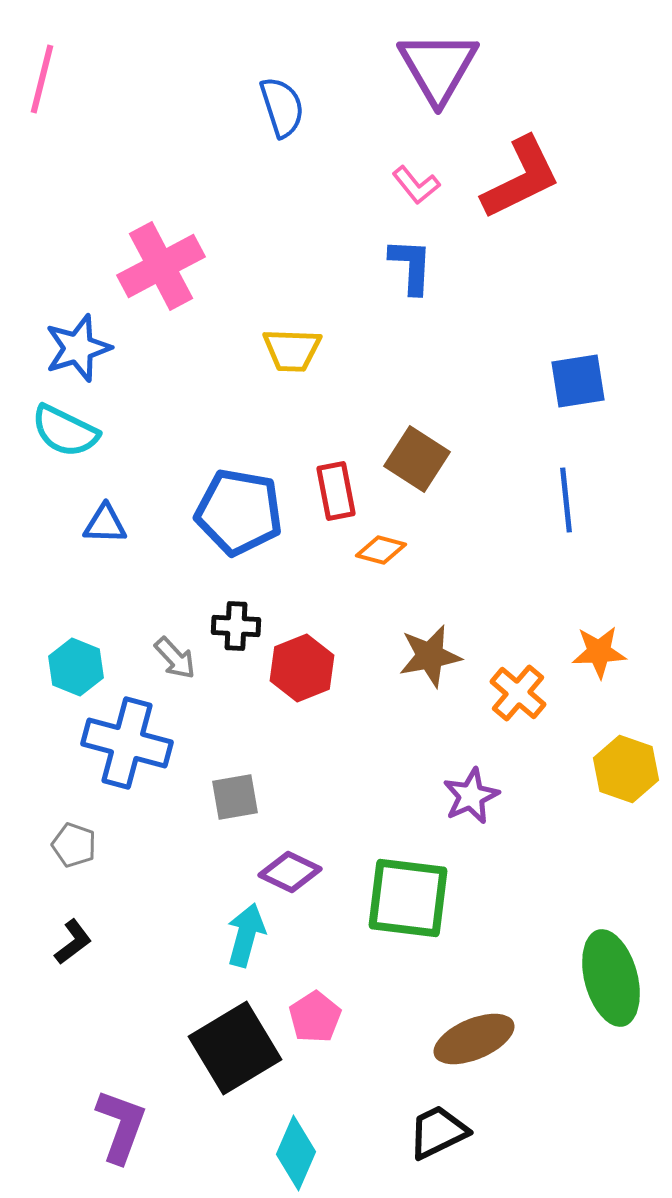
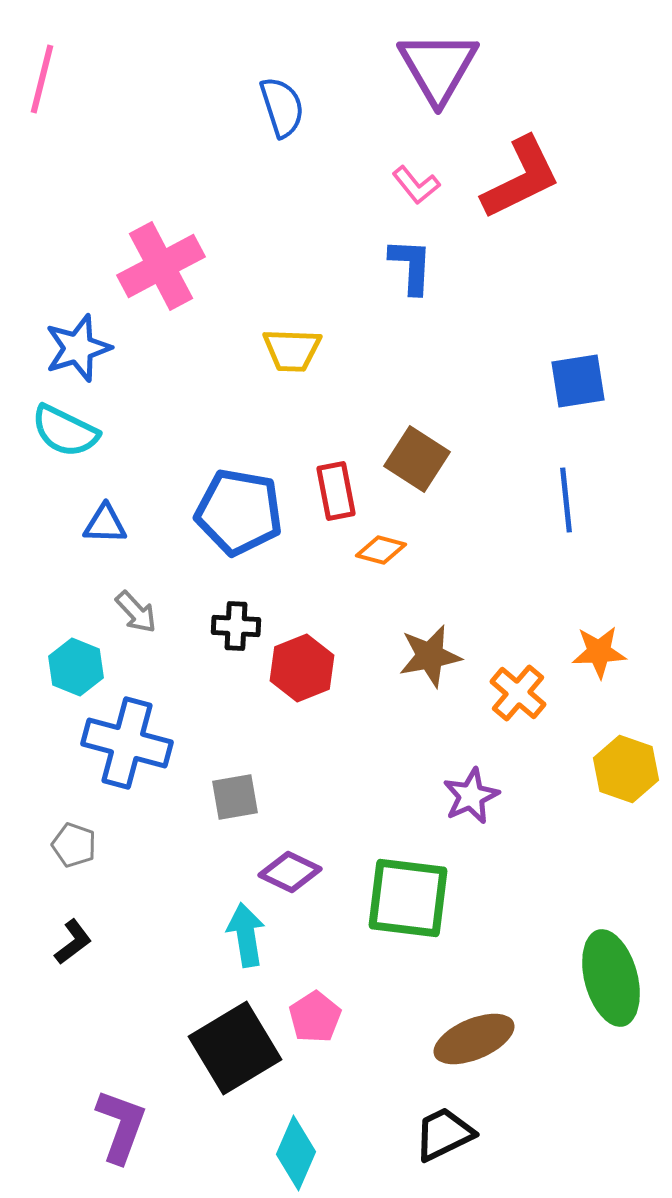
gray arrow: moved 39 px left, 46 px up
cyan arrow: rotated 24 degrees counterclockwise
black trapezoid: moved 6 px right, 2 px down
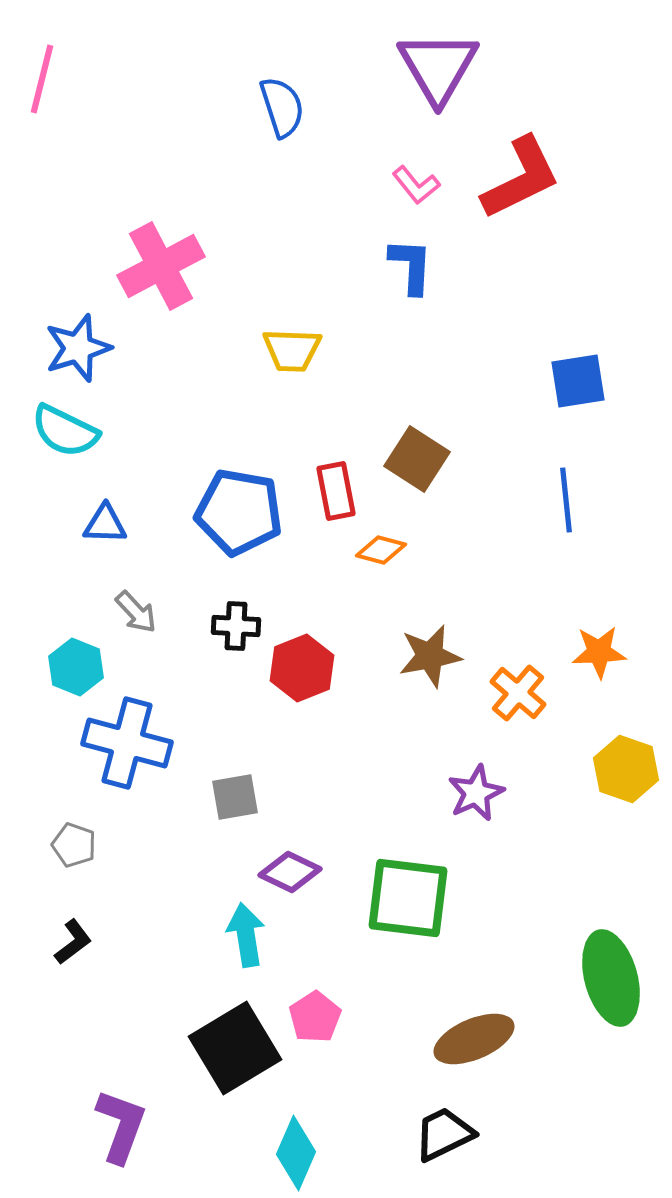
purple star: moved 5 px right, 3 px up
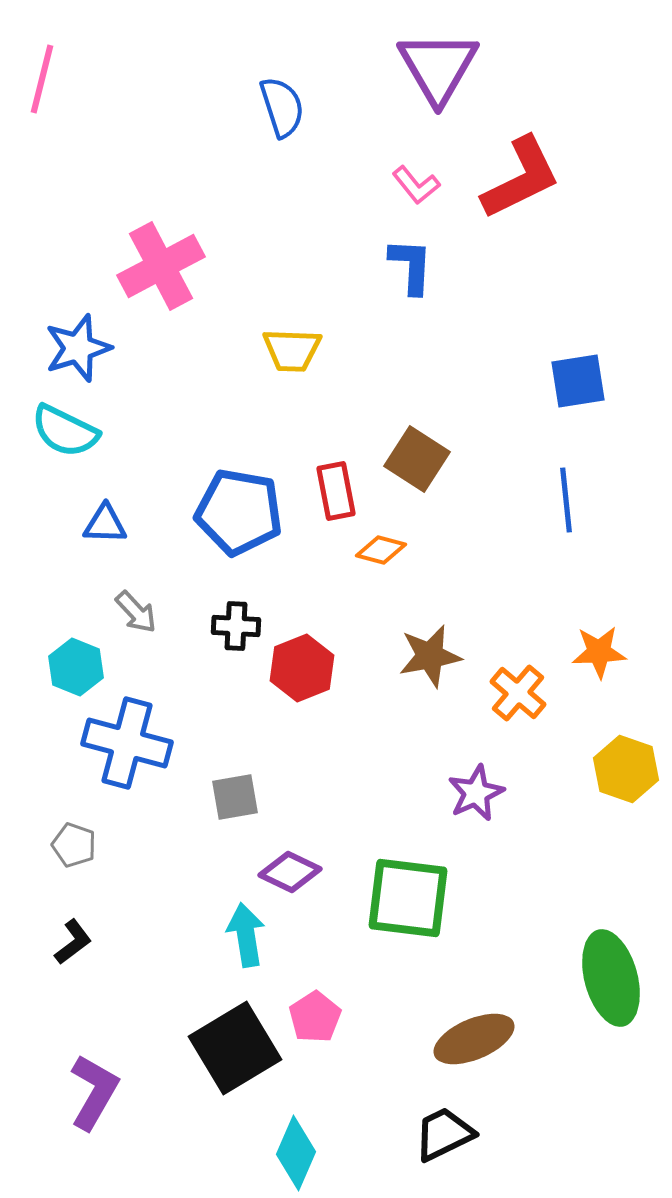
purple L-shape: moved 27 px left, 34 px up; rotated 10 degrees clockwise
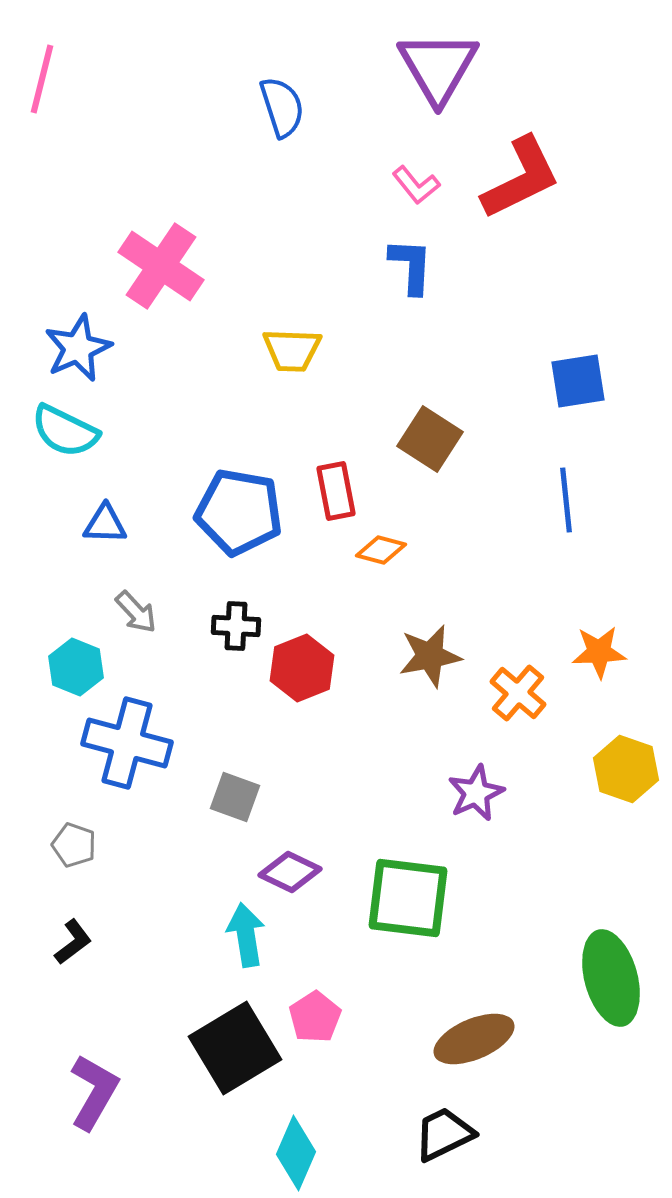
pink cross: rotated 28 degrees counterclockwise
blue star: rotated 6 degrees counterclockwise
brown square: moved 13 px right, 20 px up
gray square: rotated 30 degrees clockwise
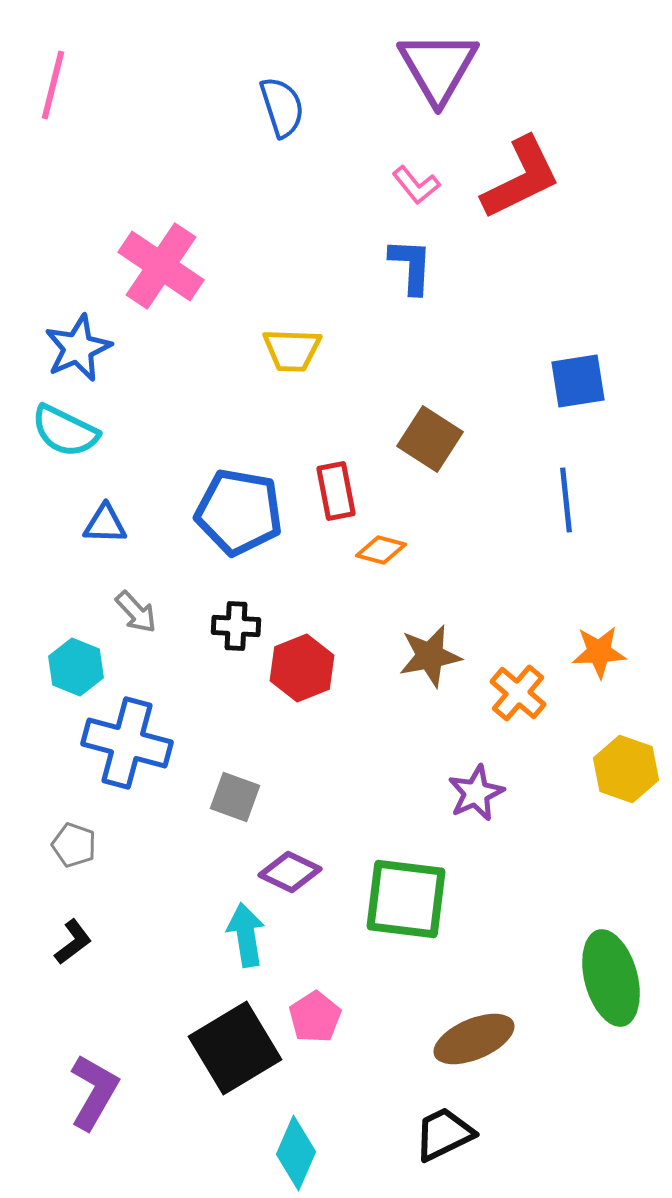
pink line: moved 11 px right, 6 px down
green square: moved 2 px left, 1 px down
